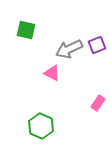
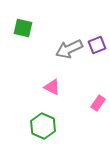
green square: moved 3 px left, 2 px up
pink triangle: moved 14 px down
green hexagon: moved 2 px right
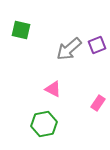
green square: moved 2 px left, 2 px down
gray arrow: rotated 16 degrees counterclockwise
pink triangle: moved 1 px right, 2 px down
green hexagon: moved 1 px right, 2 px up; rotated 25 degrees clockwise
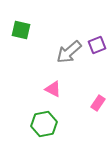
gray arrow: moved 3 px down
